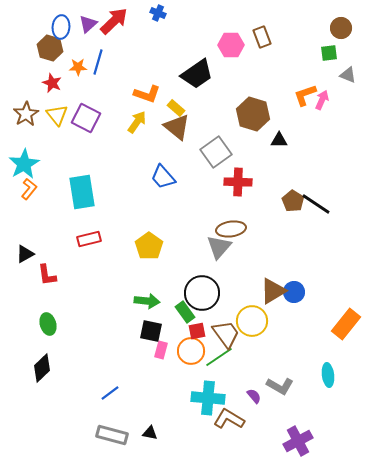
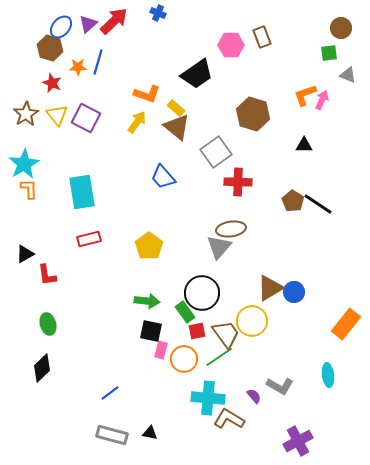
blue ellipse at (61, 27): rotated 35 degrees clockwise
black triangle at (279, 140): moved 25 px right, 5 px down
orange L-shape at (29, 189): rotated 40 degrees counterclockwise
black line at (316, 204): moved 2 px right
brown triangle at (273, 291): moved 3 px left, 3 px up
orange circle at (191, 351): moved 7 px left, 8 px down
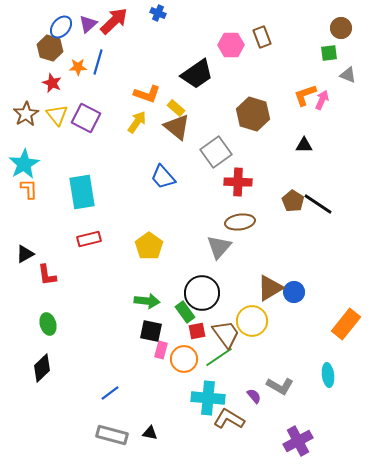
brown ellipse at (231, 229): moved 9 px right, 7 px up
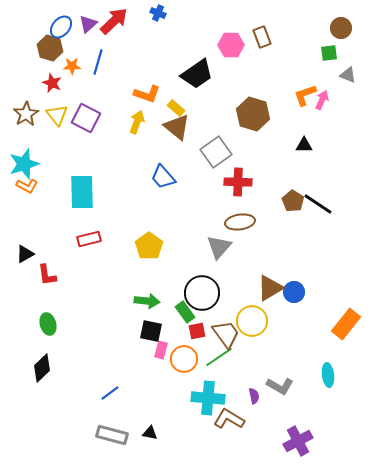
orange star at (78, 67): moved 6 px left, 1 px up
yellow arrow at (137, 122): rotated 15 degrees counterclockwise
cyan star at (24, 164): rotated 12 degrees clockwise
orange L-shape at (29, 189): moved 2 px left, 3 px up; rotated 120 degrees clockwise
cyan rectangle at (82, 192): rotated 8 degrees clockwise
purple semicircle at (254, 396): rotated 28 degrees clockwise
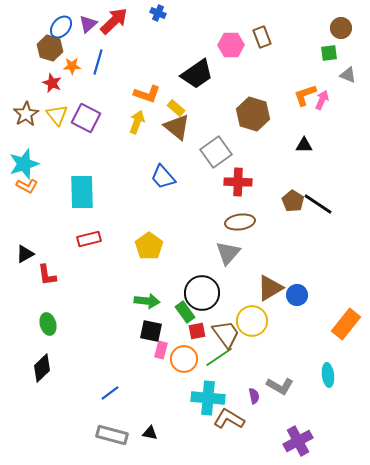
gray triangle at (219, 247): moved 9 px right, 6 px down
blue circle at (294, 292): moved 3 px right, 3 px down
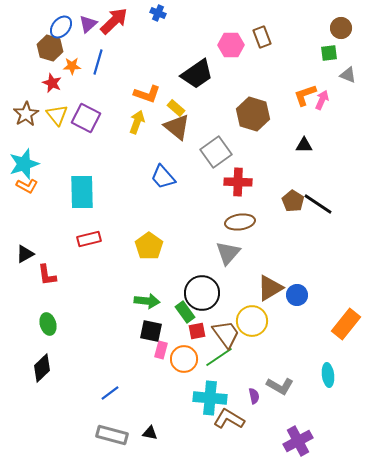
cyan cross at (208, 398): moved 2 px right
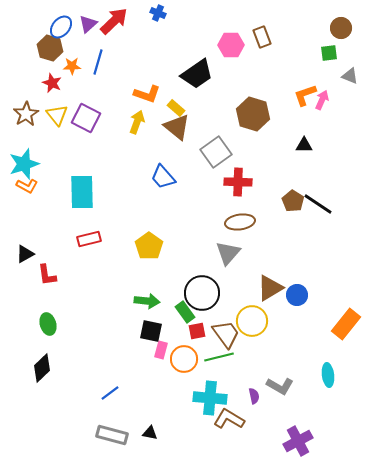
gray triangle at (348, 75): moved 2 px right, 1 px down
green line at (219, 357): rotated 20 degrees clockwise
